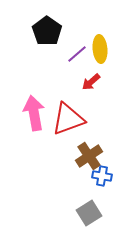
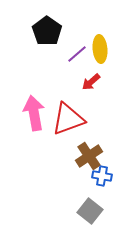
gray square: moved 1 px right, 2 px up; rotated 20 degrees counterclockwise
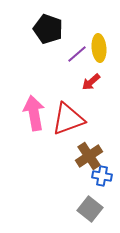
black pentagon: moved 1 px right, 2 px up; rotated 16 degrees counterclockwise
yellow ellipse: moved 1 px left, 1 px up
gray square: moved 2 px up
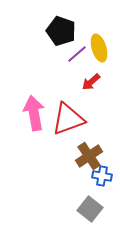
black pentagon: moved 13 px right, 2 px down
yellow ellipse: rotated 12 degrees counterclockwise
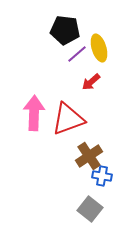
black pentagon: moved 4 px right, 1 px up; rotated 12 degrees counterclockwise
pink arrow: rotated 12 degrees clockwise
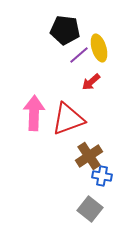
purple line: moved 2 px right, 1 px down
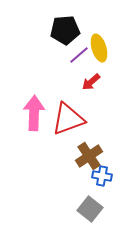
black pentagon: rotated 12 degrees counterclockwise
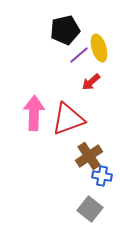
black pentagon: rotated 8 degrees counterclockwise
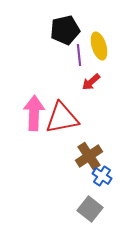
yellow ellipse: moved 2 px up
purple line: rotated 55 degrees counterclockwise
red triangle: moved 6 px left, 1 px up; rotated 9 degrees clockwise
blue cross: rotated 24 degrees clockwise
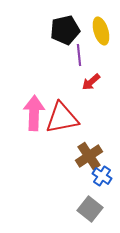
yellow ellipse: moved 2 px right, 15 px up
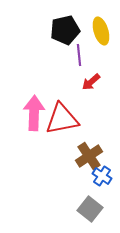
red triangle: moved 1 px down
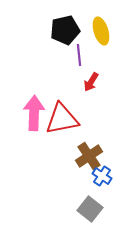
red arrow: rotated 18 degrees counterclockwise
